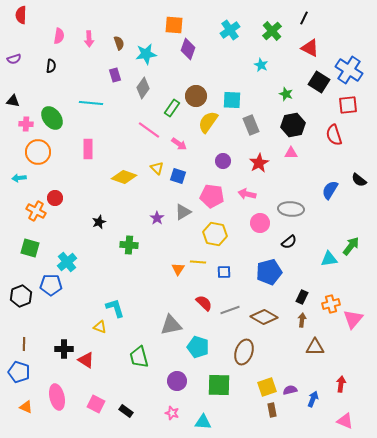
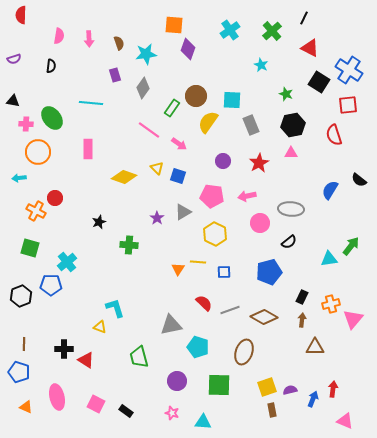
pink arrow at (247, 194): moved 2 px down; rotated 24 degrees counterclockwise
yellow hexagon at (215, 234): rotated 15 degrees clockwise
red arrow at (341, 384): moved 8 px left, 5 px down
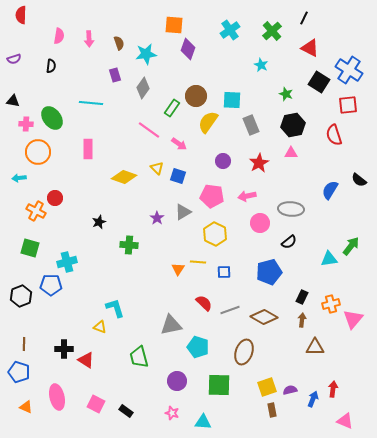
cyan cross at (67, 262): rotated 24 degrees clockwise
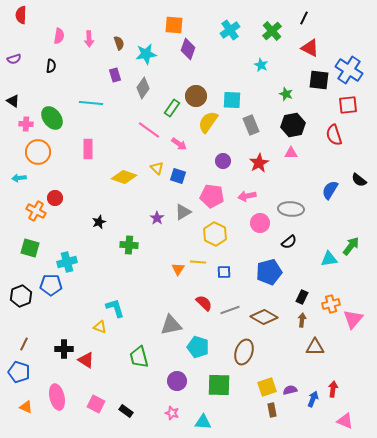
black square at (319, 82): moved 2 px up; rotated 25 degrees counterclockwise
black triangle at (13, 101): rotated 24 degrees clockwise
brown line at (24, 344): rotated 24 degrees clockwise
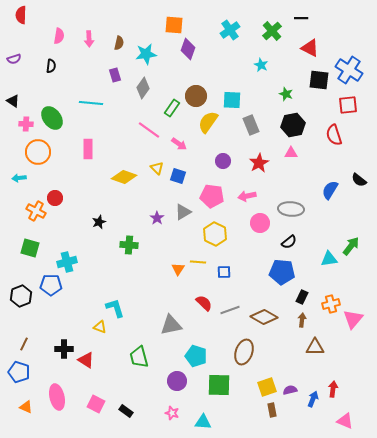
black line at (304, 18): moved 3 px left; rotated 64 degrees clockwise
brown semicircle at (119, 43): rotated 32 degrees clockwise
blue pentagon at (269, 272): moved 13 px right; rotated 20 degrees clockwise
cyan pentagon at (198, 347): moved 2 px left, 9 px down
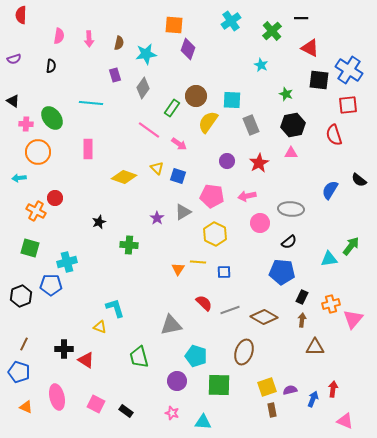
cyan cross at (230, 30): moved 1 px right, 9 px up
purple circle at (223, 161): moved 4 px right
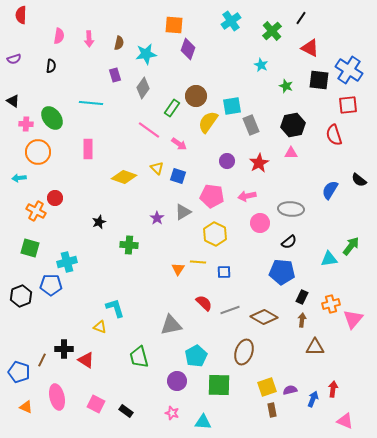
black line at (301, 18): rotated 56 degrees counterclockwise
green star at (286, 94): moved 8 px up
cyan square at (232, 100): moved 6 px down; rotated 12 degrees counterclockwise
brown line at (24, 344): moved 18 px right, 16 px down
cyan pentagon at (196, 356): rotated 25 degrees clockwise
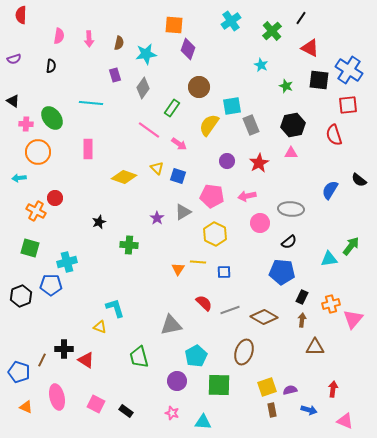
brown circle at (196, 96): moved 3 px right, 9 px up
yellow semicircle at (208, 122): moved 1 px right, 3 px down
blue arrow at (313, 399): moved 4 px left, 11 px down; rotated 84 degrees clockwise
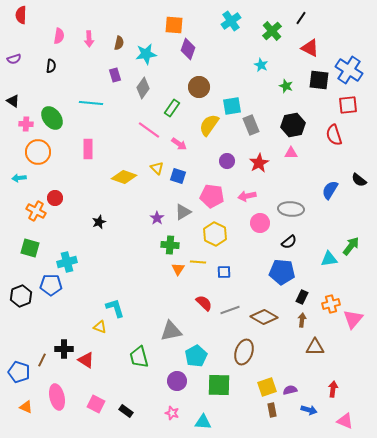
green cross at (129, 245): moved 41 px right
gray triangle at (171, 325): moved 6 px down
